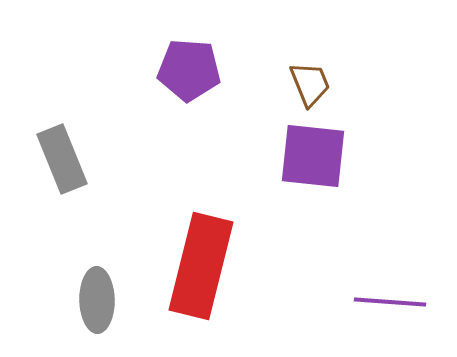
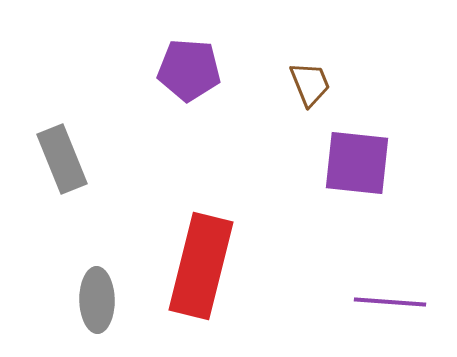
purple square: moved 44 px right, 7 px down
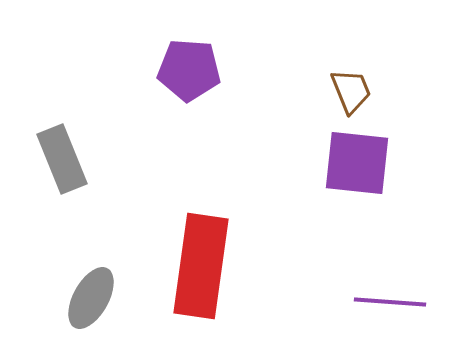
brown trapezoid: moved 41 px right, 7 px down
red rectangle: rotated 6 degrees counterclockwise
gray ellipse: moved 6 px left, 2 px up; rotated 30 degrees clockwise
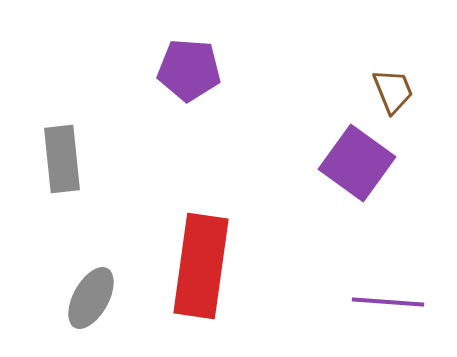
brown trapezoid: moved 42 px right
gray rectangle: rotated 16 degrees clockwise
purple square: rotated 30 degrees clockwise
purple line: moved 2 px left
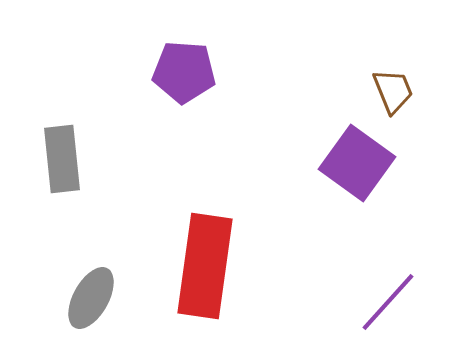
purple pentagon: moved 5 px left, 2 px down
red rectangle: moved 4 px right
purple line: rotated 52 degrees counterclockwise
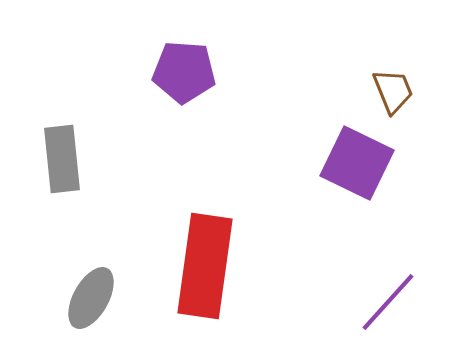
purple square: rotated 10 degrees counterclockwise
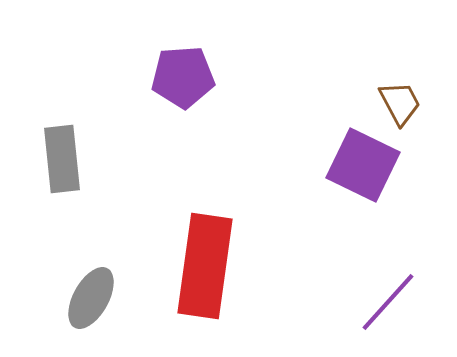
purple pentagon: moved 1 px left, 5 px down; rotated 8 degrees counterclockwise
brown trapezoid: moved 7 px right, 12 px down; rotated 6 degrees counterclockwise
purple square: moved 6 px right, 2 px down
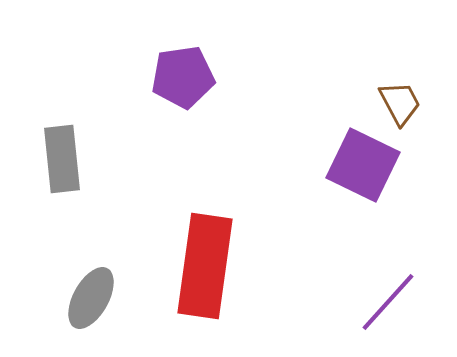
purple pentagon: rotated 4 degrees counterclockwise
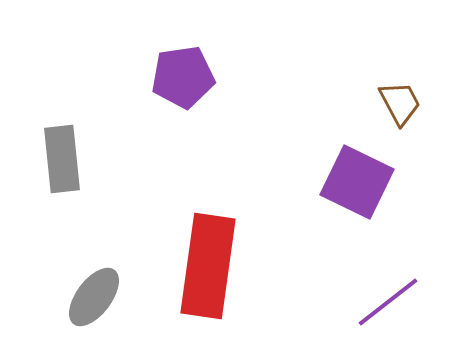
purple square: moved 6 px left, 17 px down
red rectangle: moved 3 px right
gray ellipse: moved 3 px right, 1 px up; rotated 8 degrees clockwise
purple line: rotated 10 degrees clockwise
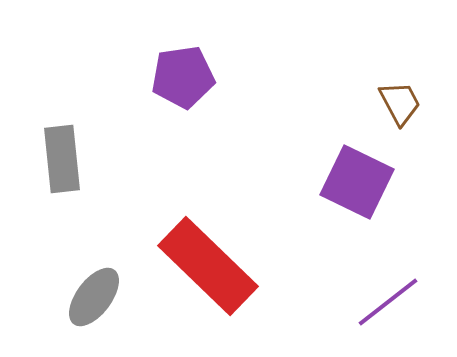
red rectangle: rotated 54 degrees counterclockwise
